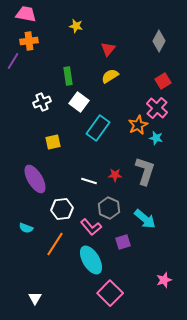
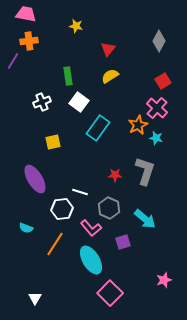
white line: moved 9 px left, 11 px down
pink L-shape: moved 1 px down
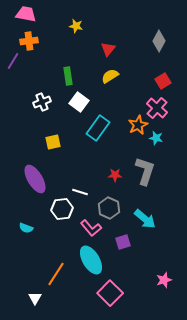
orange line: moved 1 px right, 30 px down
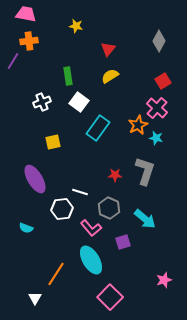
pink square: moved 4 px down
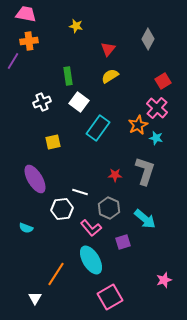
gray diamond: moved 11 px left, 2 px up
pink square: rotated 15 degrees clockwise
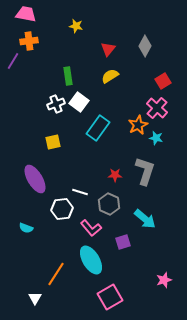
gray diamond: moved 3 px left, 7 px down
white cross: moved 14 px right, 2 px down
gray hexagon: moved 4 px up
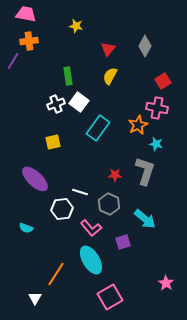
yellow semicircle: rotated 30 degrees counterclockwise
pink cross: rotated 30 degrees counterclockwise
cyan star: moved 6 px down
purple ellipse: rotated 16 degrees counterclockwise
pink star: moved 2 px right, 3 px down; rotated 21 degrees counterclockwise
